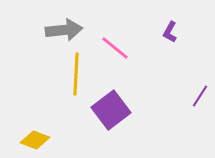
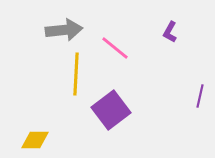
purple line: rotated 20 degrees counterclockwise
yellow diamond: rotated 20 degrees counterclockwise
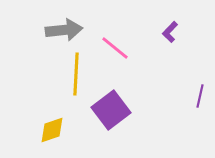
purple L-shape: rotated 15 degrees clockwise
yellow diamond: moved 17 px right, 10 px up; rotated 20 degrees counterclockwise
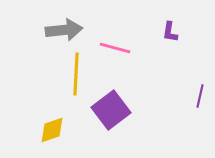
purple L-shape: rotated 35 degrees counterclockwise
pink line: rotated 24 degrees counterclockwise
